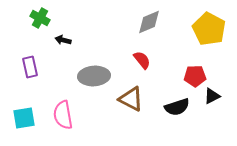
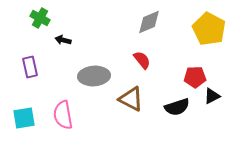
red pentagon: moved 1 px down
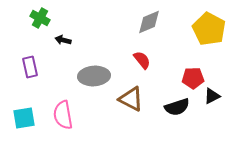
red pentagon: moved 2 px left, 1 px down
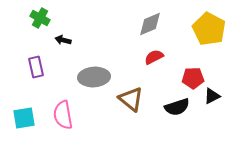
gray diamond: moved 1 px right, 2 px down
red semicircle: moved 12 px right, 3 px up; rotated 78 degrees counterclockwise
purple rectangle: moved 6 px right
gray ellipse: moved 1 px down
brown triangle: rotated 12 degrees clockwise
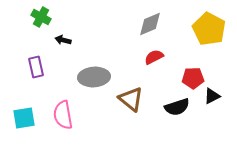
green cross: moved 1 px right, 1 px up
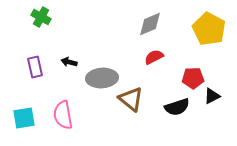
black arrow: moved 6 px right, 22 px down
purple rectangle: moved 1 px left
gray ellipse: moved 8 px right, 1 px down
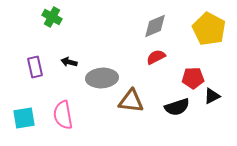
green cross: moved 11 px right
gray diamond: moved 5 px right, 2 px down
red semicircle: moved 2 px right
brown triangle: moved 2 px down; rotated 32 degrees counterclockwise
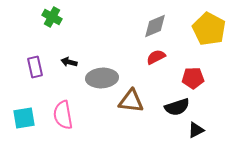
black triangle: moved 16 px left, 34 px down
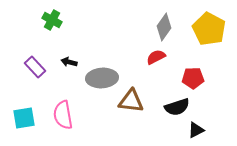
green cross: moved 3 px down
gray diamond: moved 9 px right, 1 px down; rotated 32 degrees counterclockwise
purple rectangle: rotated 30 degrees counterclockwise
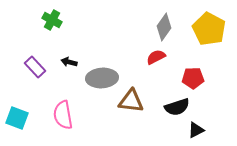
cyan square: moved 7 px left; rotated 30 degrees clockwise
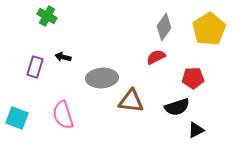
green cross: moved 5 px left, 4 px up
yellow pentagon: rotated 12 degrees clockwise
black arrow: moved 6 px left, 5 px up
purple rectangle: rotated 60 degrees clockwise
pink semicircle: rotated 8 degrees counterclockwise
